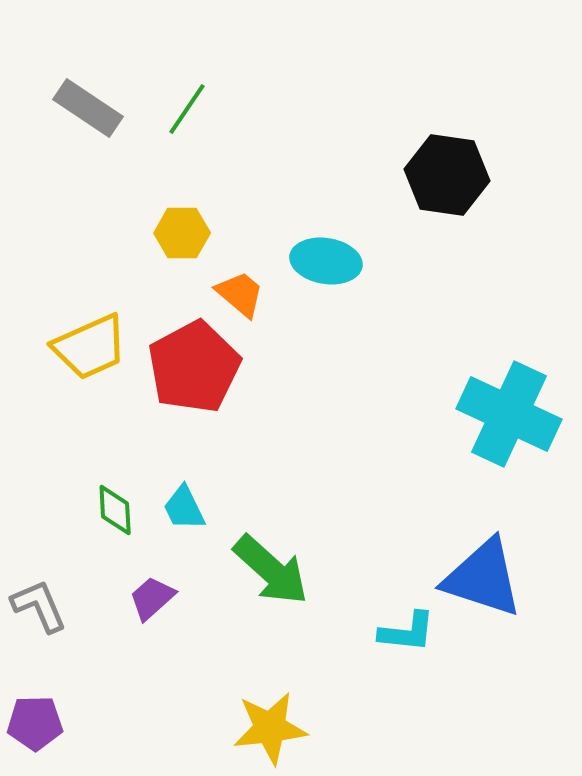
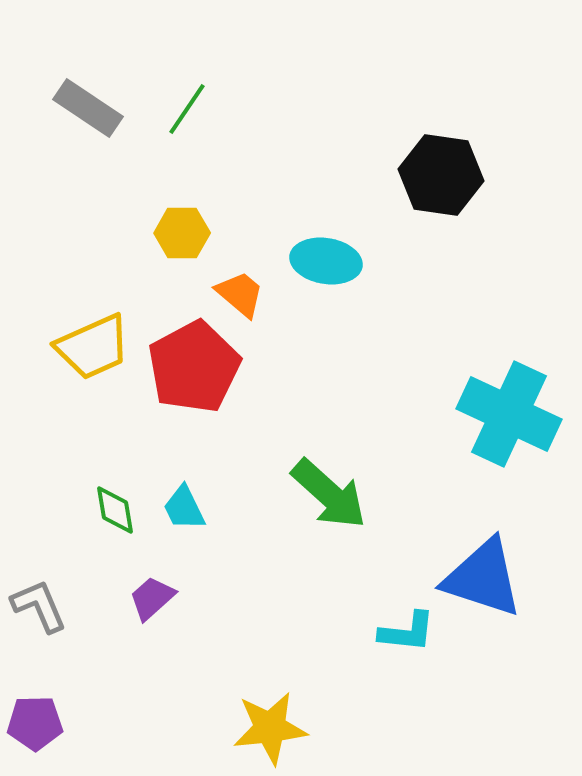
black hexagon: moved 6 px left
yellow trapezoid: moved 3 px right
green diamond: rotated 6 degrees counterclockwise
green arrow: moved 58 px right, 76 px up
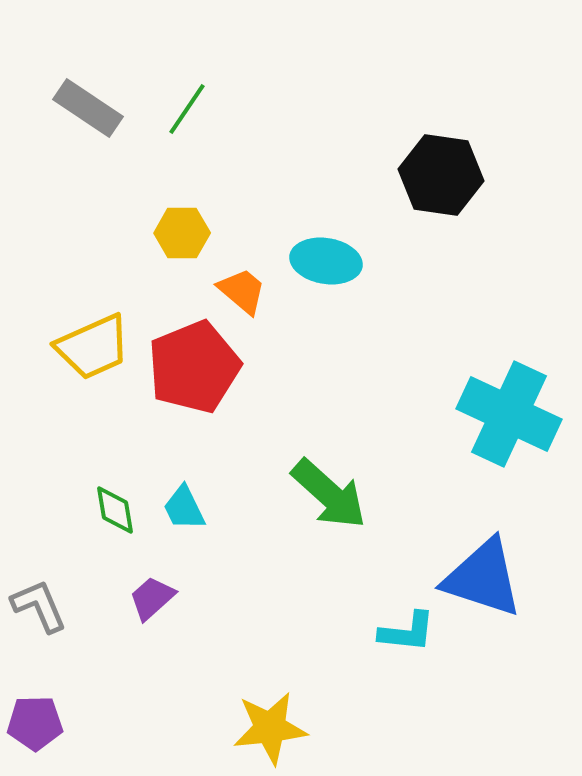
orange trapezoid: moved 2 px right, 3 px up
red pentagon: rotated 6 degrees clockwise
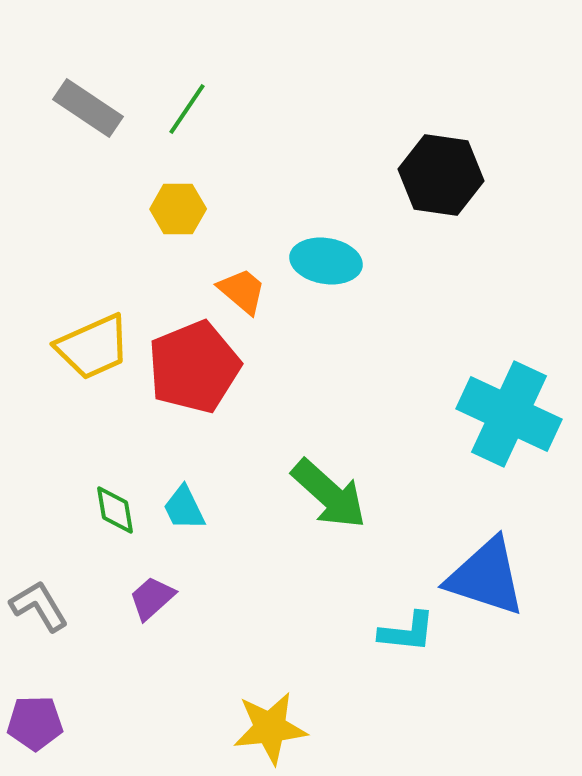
yellow hexagon: moved 4 px left, 24 px up
blue triangle: moved 3 px right, 1 px up
gray L-shape: rotated 8 degrees counterclockwise
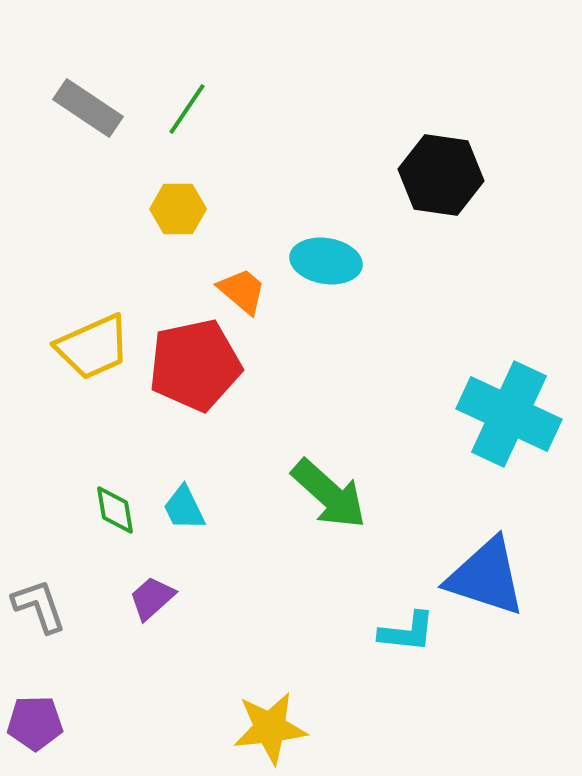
red pentagon: moved 1 px right, 2 px up; rotated 10 degrees clockwise
gray L-shape: rotated 12 degrees clockwise
